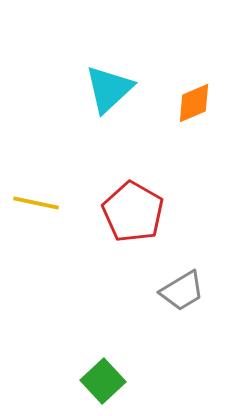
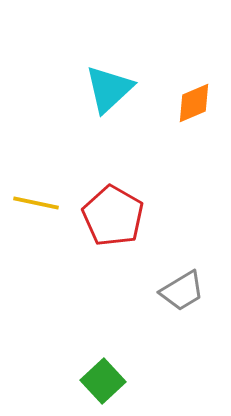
red pentagon: moved 20 px left, 4 px down
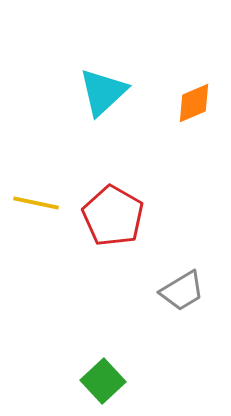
cyan triangle: moved 6 px left, 3 px down
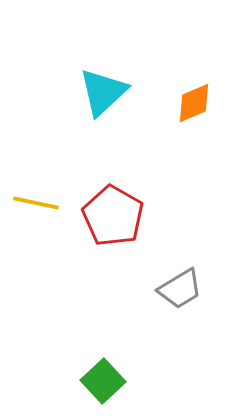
gray trapezoid: moved 2 px left, 2 px up
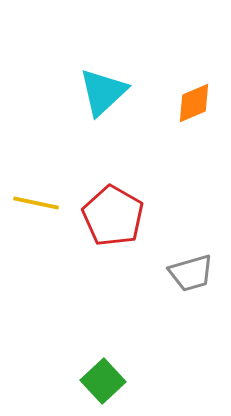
gray trapezoid: moved 11 px right, 16 px up; rotated 15 degrees clockwise
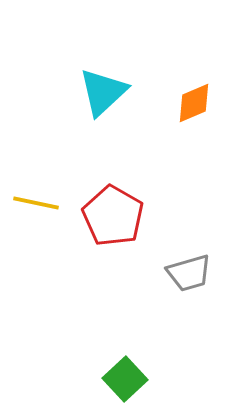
gray trapezoid: moved 2 px left
green square: moved 22 px right, 2 px up
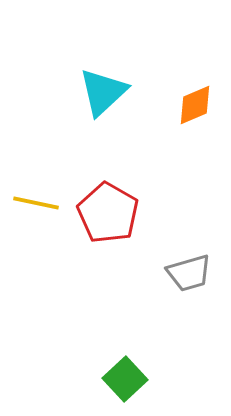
orange diamond: moved 1 px right, 2 px down
red pentagon: moved 5 px left, 3 px up
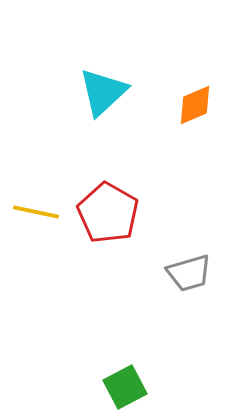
yellow line: moved 9 px down
green square: moved 8 px down; rotated 15 degrees clockwise
